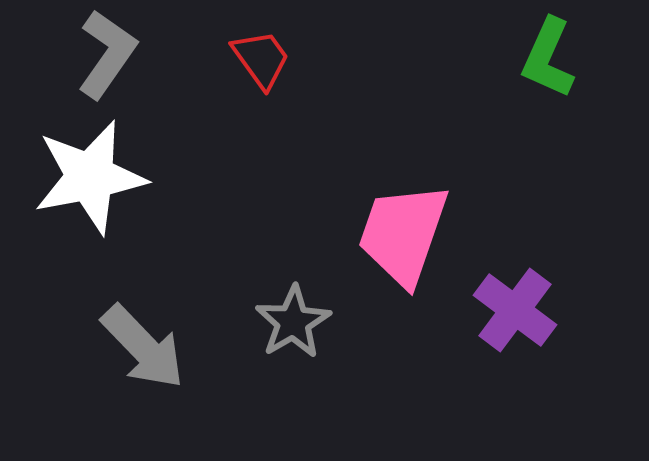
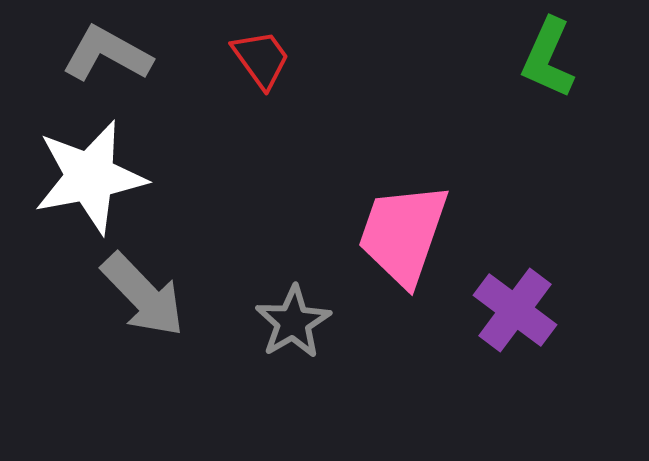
gray L-shape: rotated 96 degrees counterclockwise
gray arrow: moved 52 px up
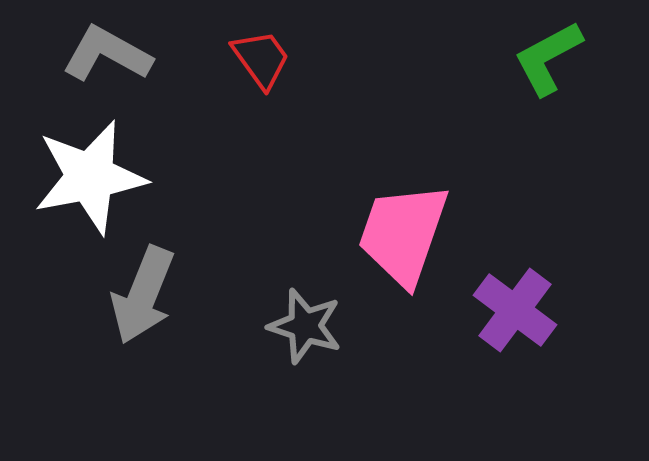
green L-shape: rotated 38 degrees clockwise
gray arrow: rotated 66 degrees clockwise
gray star: moved 12 px right, 4 px down; rotated 24 degrees counterclockwise
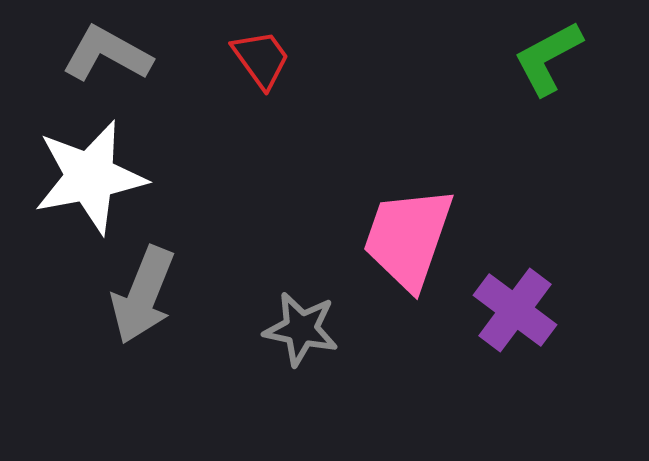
pink trapezoid: moved 5 px right, 4 px down
gray star: moved 4 px left, 3 px down; rotated 6 degrees counterclockwise
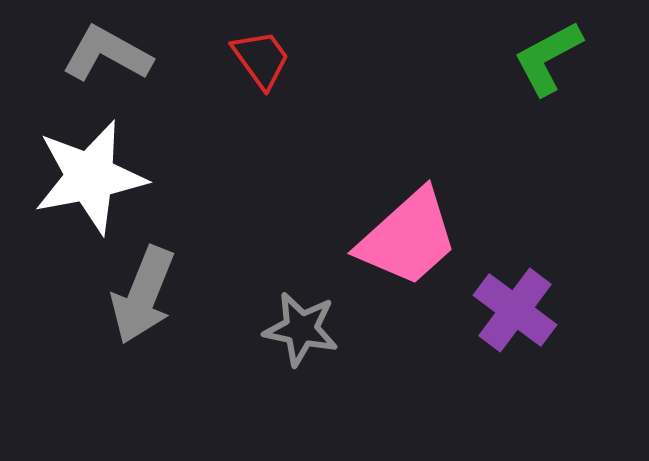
pink trapezoid: rotated 151 degrees counterclockwise
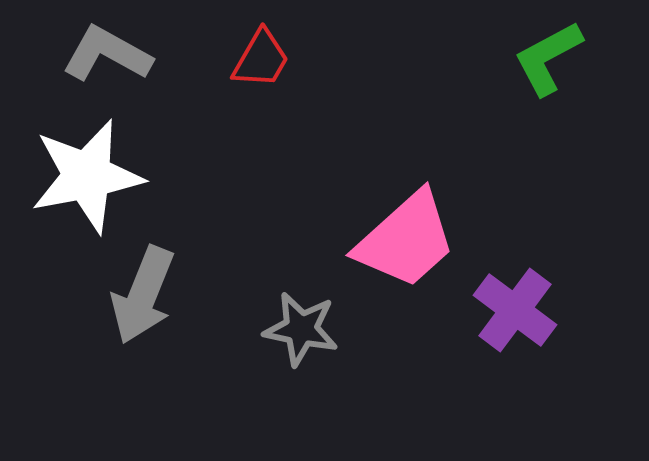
red trapezoid: rotated 66 degrees clockwise
white star: moved 3 px left, 1 px up
pink trapezoid: moved 2 px left, 2 px down
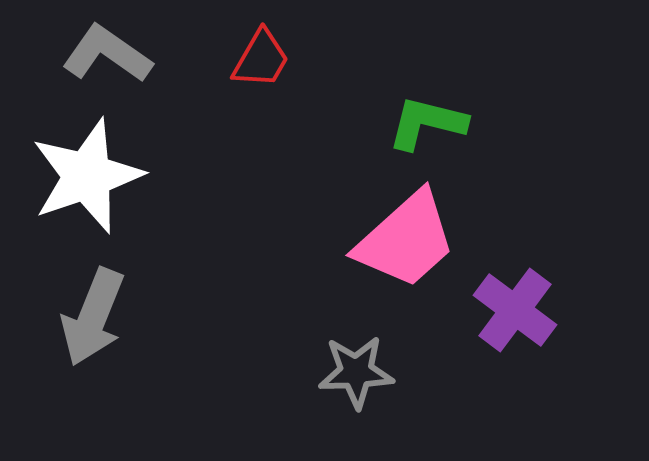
gray L-shape: rotated 6 degrees clockwise
green L-shape: moved 121 px left, 65 px down; rotated 42 degrees clockwise
white star: rotated 8 degrees counterclockwise
gray arrow: moved 50 px left, 22 px down
gray star: moved 55 px right, 43 px down; rotated 14 degrees counterclockwise
